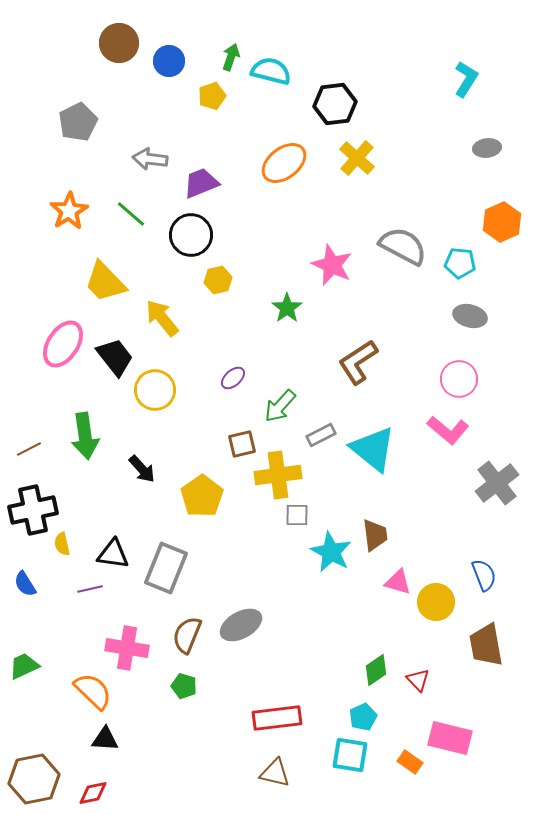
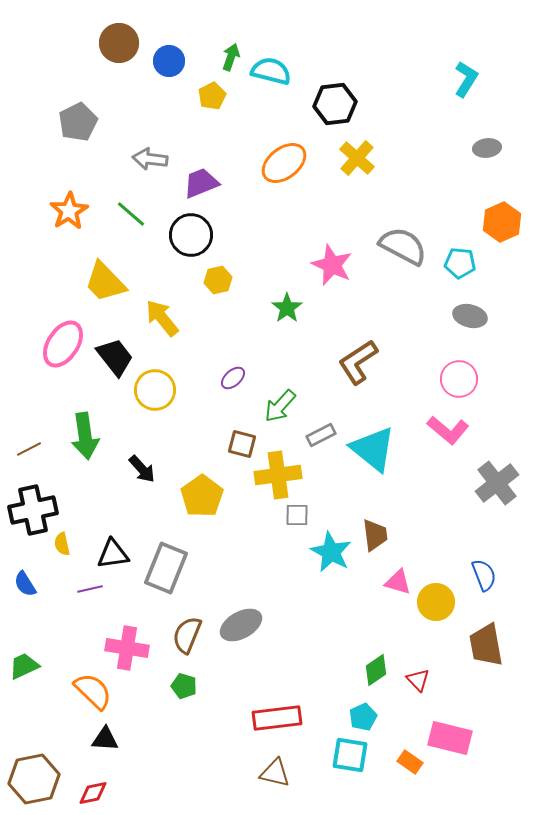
yellow pentagon at (212, 96): rotated 8 degrees counterclockwise
brown square at (242, 444): rotated 28 degrees clockwise
black triangle at (113, 554): rotated 16 degrees counterclockwise
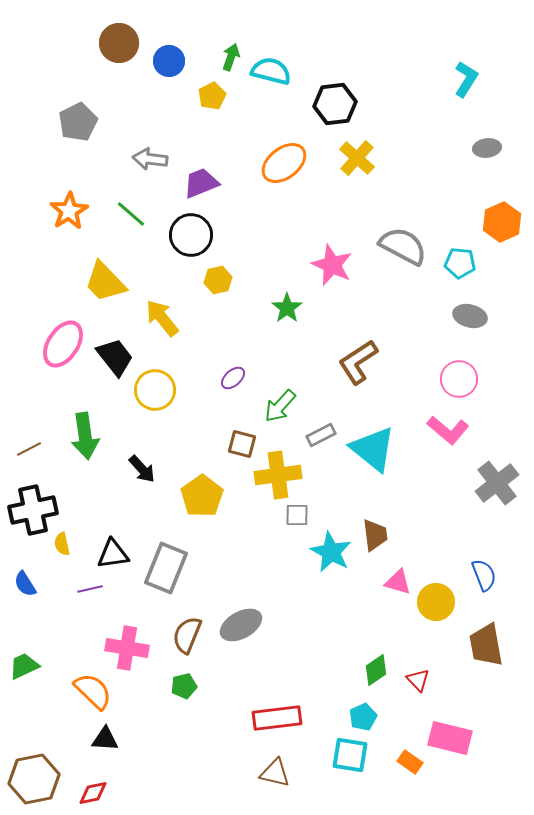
green pentagon at (184, 686): rotated 30 degrees counterclockwise
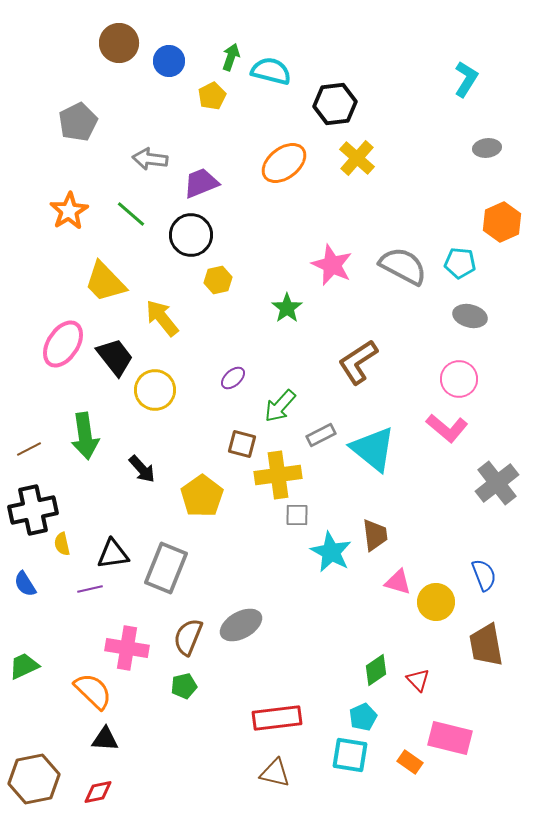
gray semicircle at (403, 246): moved 20 px down
pink L-shape at (448, 430): moved 1 px left, 2 px up
brown semicircle at (187, 635): moved 1 px right, 2 px down
red diamond at (93, 793): moved 5 px right, 1 px up
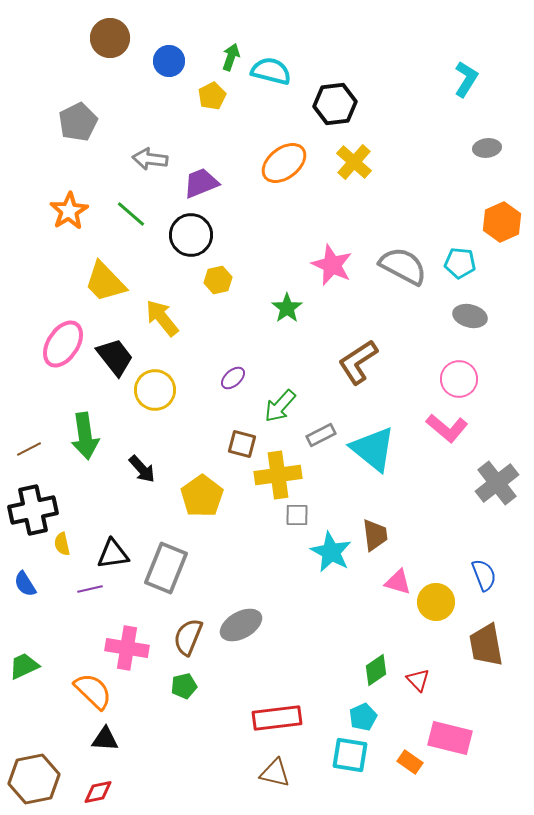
brown circle at (119, 43): moved 9 px left, 5 px up
yellow cross at (357, 158): moved 3 px left, 4 px down
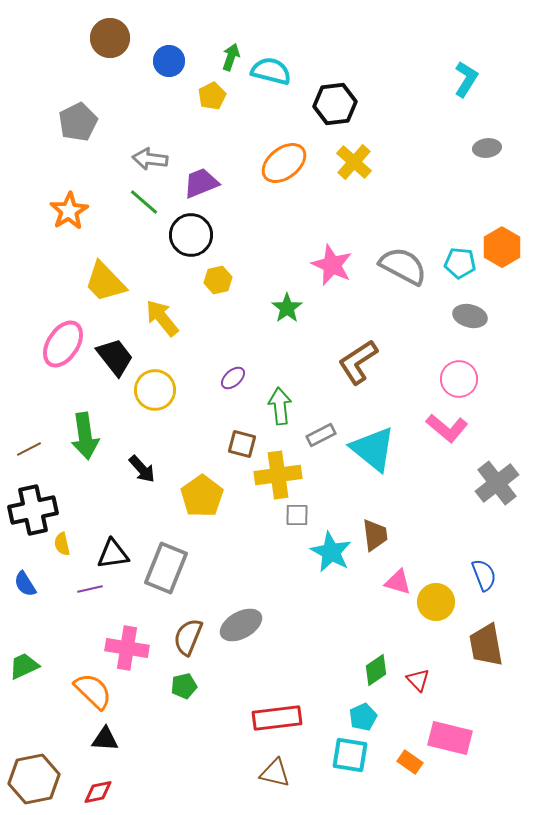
green line at (131, 214): moved 13 px right, 12 px up
orange hexagon at (502, 222): moved 25 px down; rotated 6 degrees counterclockwise
green arrow at (280, 406): rotated 132 degrees clockwise
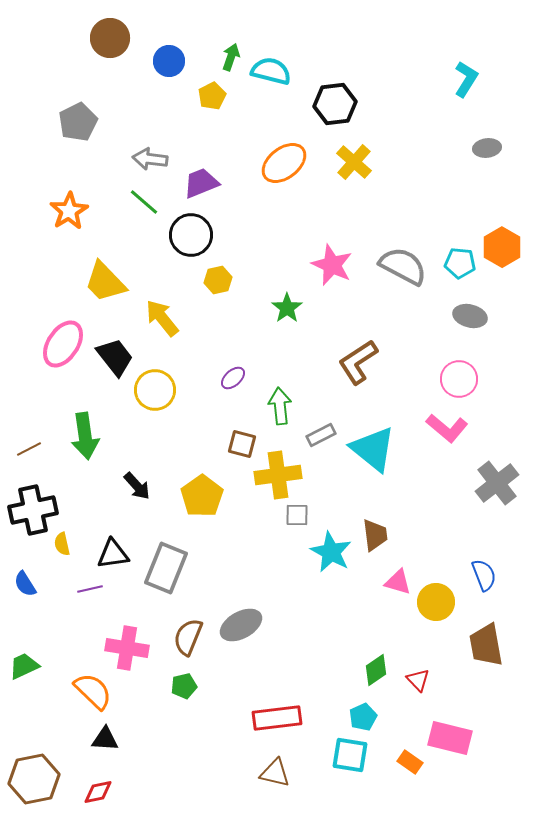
black arrow at (142, 469): moved 5 px left, 17 px down
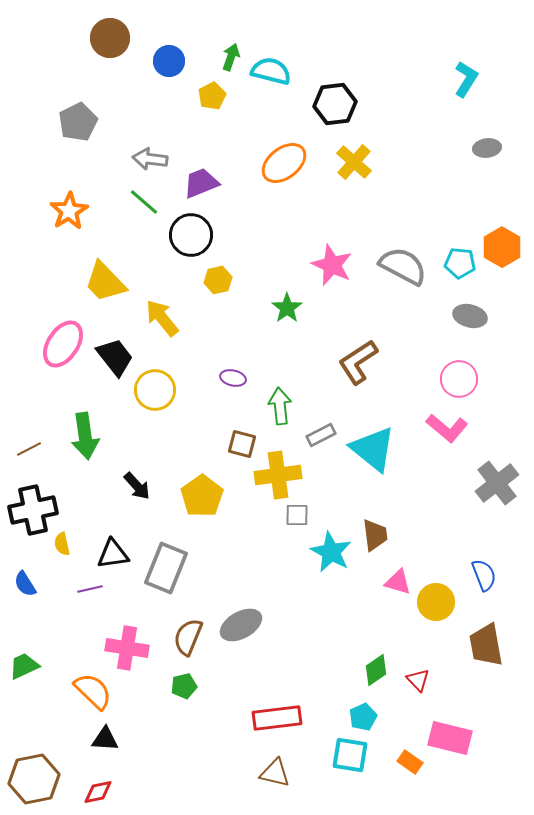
purple ellipse at (233, 378): rotated 55 degrees clockwise
